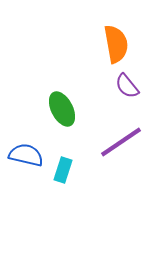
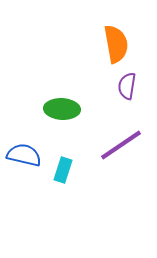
purple semicircle: rotated 48 degrees clockwise
green ellipse: rotated 60 degrees counterclockwise
purple line: moved 3 px down
blue semicircle: moved 2 px left
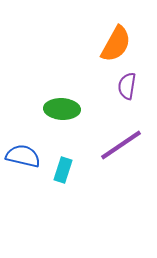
orange semicircle: rotated 39 degrees clockwise
blue semicircle: moved 1 px left, 1 px down
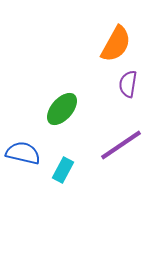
purple semicircle: moved 1 px right, 2 px up
green ellipse: rotated 52 degrees counterclockwise
blue semicircle: moved 3 px up
cyan rectangle: rotated 10 degrees clockwise
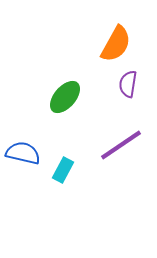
green ellipse: moved 3 px right, 12 px up
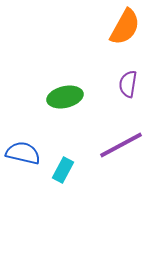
orange semicircle: moved 9 px right, 17 px up
green ellipse: rotated 36 degrees clockwise
purple line: rotated 6 degrees clockwise
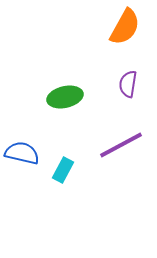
blue semicircle: moved 1 px left
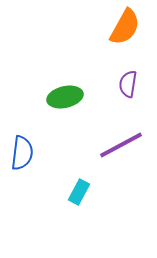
blue semicircle: rotated 84 degrees clockwise
cyan rectangle: moved 16 px right, 22 px down
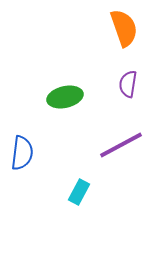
orange semicircle: moved 1 px left, 1 px down; rotated 48 degrees counterclockwise
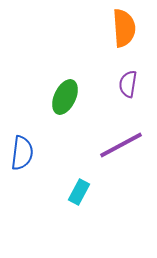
orange semicircle: rotated 15 degrees clockwise
green ellipse: rotated 52 degrees counterclockwise
